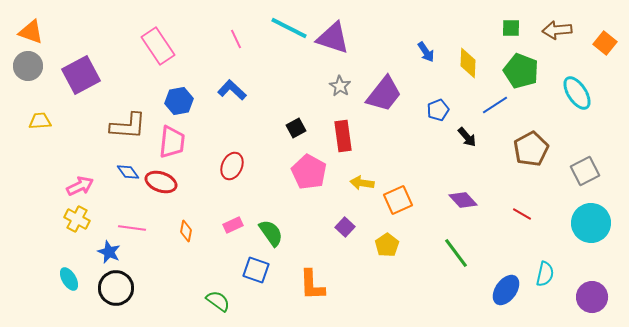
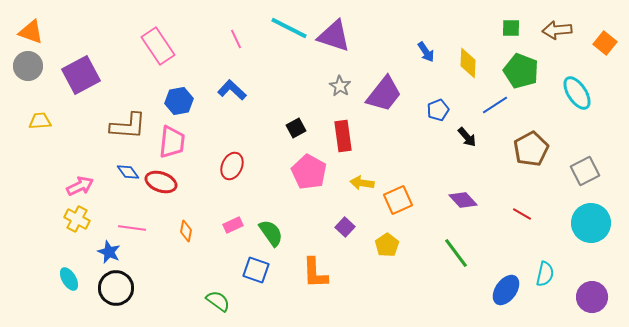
purple triangle at (333, 38): moved 1 px right, 2 px up
orange L-shape at (312, 285): moved 3 px right, 12 px up
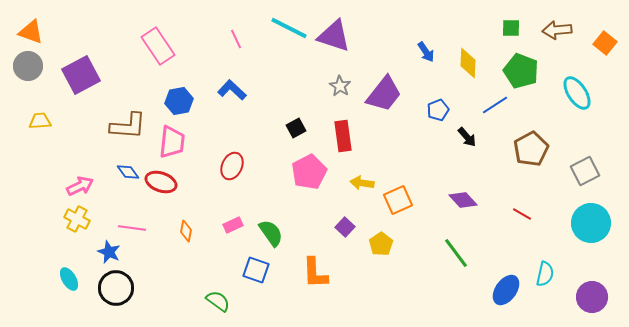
pink pentagon at (309, 172): rotated 16 degrees clockwise
yellow pentagon at (387, 245): moved 6 px left, 1 px up
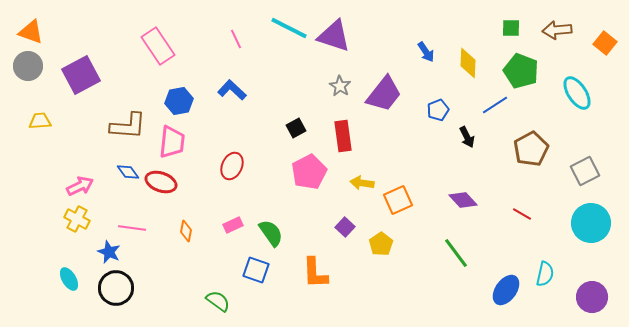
black arrow at (467, 137): rotated 15 degrees clockwise
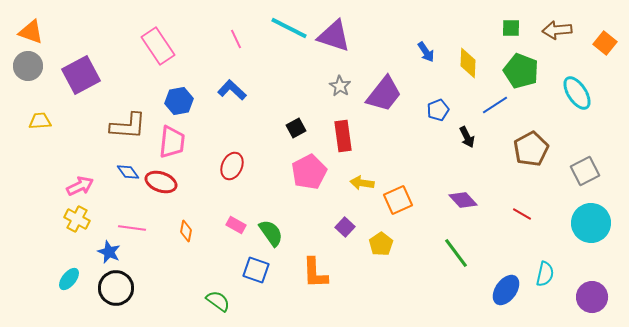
pink rectangle at (233, 225): moved 3 px right; rotated 54 degrees clockwise
cyan ellipse at (69, 279): rotated 70 degrees clockwise
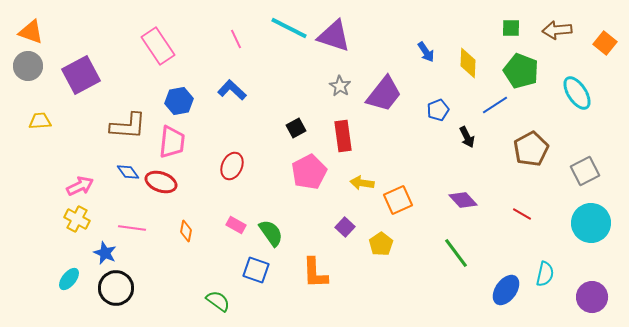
blue star at (109, 252): moved 4 px left, 1 px down
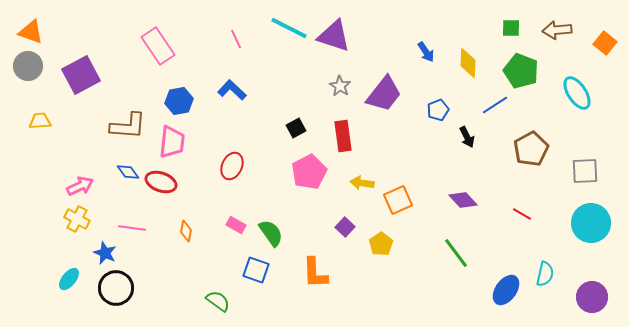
gray square at (585, 171): rotated 24 degrees clockwise
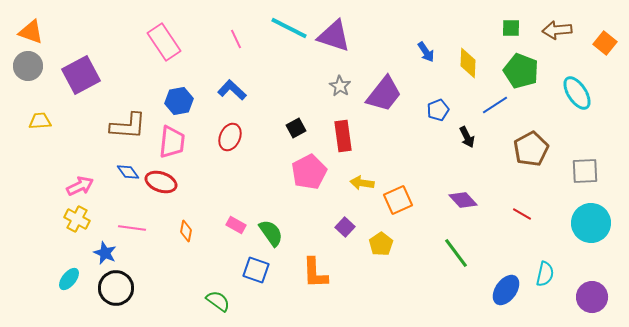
pink rectangle at (158, 46): moved 6 px right, 4 px up
red ellipse at (232, 166): moved 2 px left, 29 px up
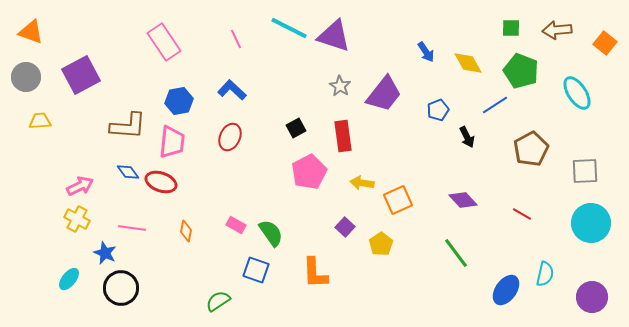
yellow diamond at (468, 63): rotated 32 degrees counterclockwise
gray circle at (28, 66): moved 2 px left, 11 px down
black circle at (116, 288): moved 5 px right
green semicircle at (218, 301): rotated 70 degrees counterclockwise
